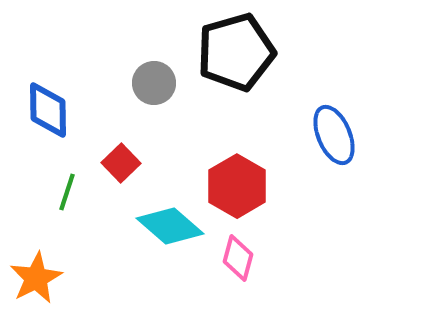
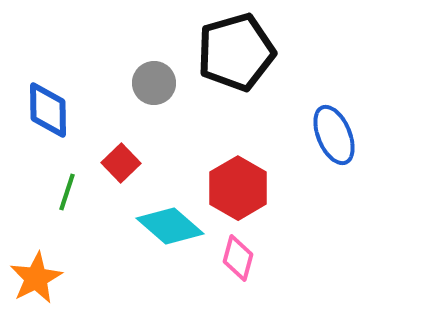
red hexagon: moved 1 px right, 2 px down
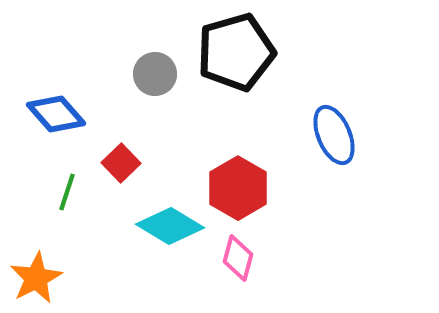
gray circle: moved 1 px right, 9 px up
blue diamond: moved 8 px right, 4 px down; rotated 40 degrees counterclockwise
cyan diamond: rotated 10 degrees counterclockwise
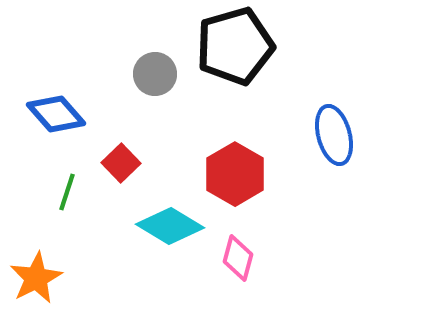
black pentagon: moved 1 px left, 6 px up
blue ellipse: rotated 8 degrees clockwise
red hexagon: moved 3 px left, 14 px up
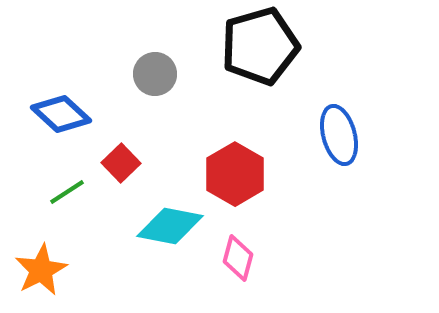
black pentagon: moved 25 px right
blue diamond: moved 5 px right; rotated 6 degrees counterclockwise
blue ellipse: moved 5 px right
green line: rotated 39 degrees clockwise
cyan diamond: rotated 20 degrees counterclockwise
orange star: moved 5 px right, 8 px up
